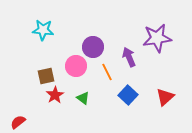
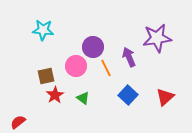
orange line: moved 1 px left, 4 px up
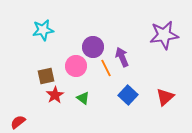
cyan star: rotated 15 degrees counterclockwise
purple star: moved 7 px right, 3 px up
purple arrow: moved 7 px left
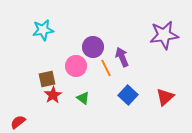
brown square: moved 1 px right, 3 px down
red star: moved 2 px left
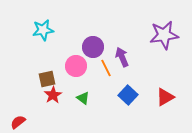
red triangle: rotated 12 degrees clockwise
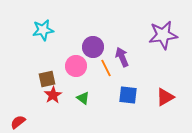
purple star: moved 1 px left
blue square: rotated 36 degrees counterclockwise
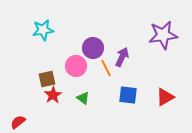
purple circle: moved 1 px down
purple arrow: rotated 48 degrees clockwise
